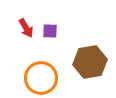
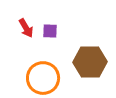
brown hexagon: rotated 8 degrees clockwise
orange circle: moved 2 px right
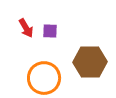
orange circle: moved 1 px right
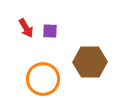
orange circle: moved 1 px left, 1 px down
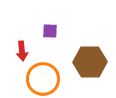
red arrow: moved 4 px left, 23 px down; rotated 24 degrees clockwise
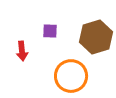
brown hexagon: moved 6 px right, 25 px up; rotated 16 degrees counterclockwise
orange circle: moved 28 px right, 3 px up
